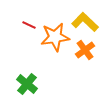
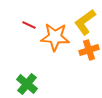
yellow L-shape: rotated 80 degrees counterclockwise
orange star: rotated 12 degrees clockwise
orange cross: moved 4 px right; rotated 18 degrees clockwise
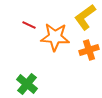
yellow L-shape: moved 5 px up
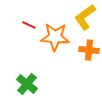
orange cross: rotated 24 degrees clockwise
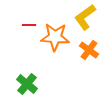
red line: rotated 24 degrees counterclockwise
orange cross: rotated 30 degrees clockwise
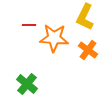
yellow L-shape: rotated 28 degrees counterclockwise
orange star: moved 1 px left, 1 px down
orange cross: moved 1 px left
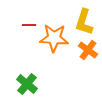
yellow L-shape: moved 1 px left, 5 px down; rotated 8 degrees counterclockwise
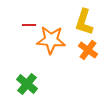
orange star: moved 3 px left, 2 px down
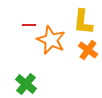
yellow L-shape: moved 1 px left; rotated 12 degrees counterclockwise
orange star: rotated 20 degrees clockwise
green cross: moved 1 px left
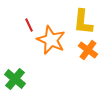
red line: rotated 64 degrees clockwise
green cross: moved 11 px left, 5 px up
